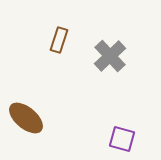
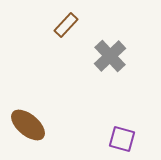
brown rectangle: moved 7 px right, 15 px up; rotated 25 degrees clockwise
brown ellipse: moved 2 px right, 7 px down
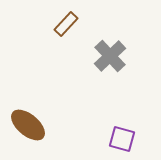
brown rectangle: moved 1 px up
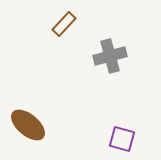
brown rectangle: moved 2 px left
gray cross: rotated 28 degrees clockwise
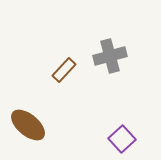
brown rectangle: moved 46 px down
purple square: rotated 32 degrees clockwise
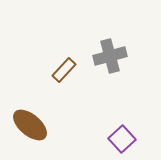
brown ellipse: moved 2 px right
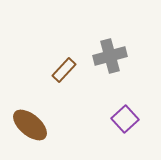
purple square: moved 3 px right, 20 px up
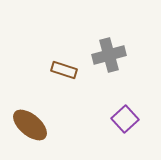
gray cross: moved 1 px left, 1 px up
brown rectangle: rotated 65 degrees clockwise
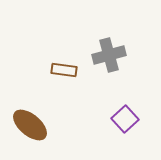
brown rectangle: rotated 10 degrees counterclockwise
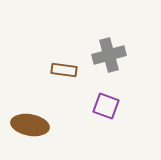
purple square: moved 19 px left, 13 px up; rotated 28 degrees counterclockwise
brown ellipse: rotated 30 degrees counterclockwise
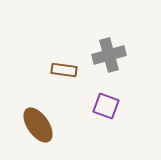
brown ellipse: moved 8 px right; rotated 45 degrees clockwise
